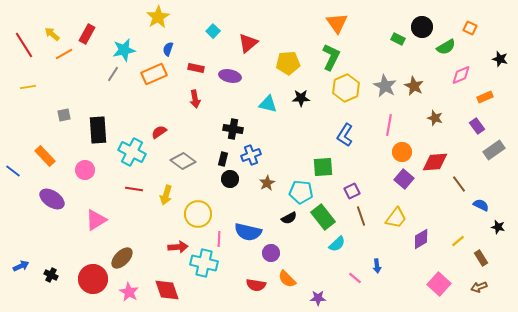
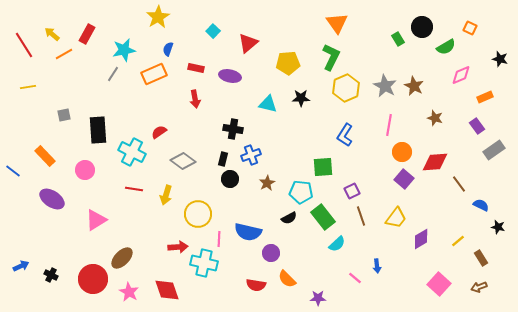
green rectangle at (398, 39): rotated 32 degrees clockwise
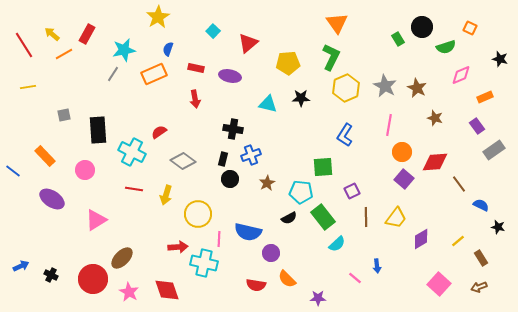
green semicircle at (446, 47): rotated 12 degrees clockwise
brown star at (414, 86): moved 3 px right, 2 px down
brown line at (361, 216): moved 5 px right, 1 px down; rotated 18 degrees clockwise
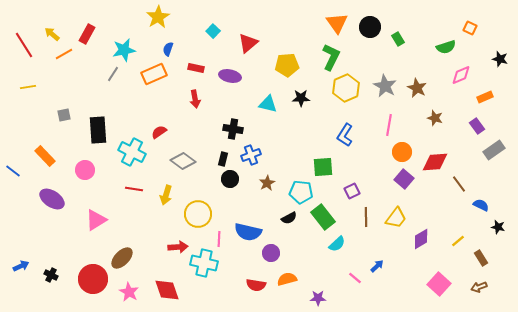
black circle at (422, 27): moved 52 px left
yellow pentagon at (288, 63): moved 1 px left, 2 px down
blue arrow at (377, 266): rotated 128 degrees counterclockwise
orange semicircle at (287, 279): rotated 120 degrees clockwise
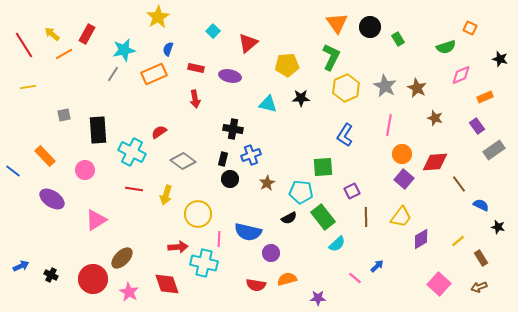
orange circle at (402, 152): moved 2 px down
yellow trapezoid at (396, 218): moved 5 px right, 1 px up
red diamond at (167, 290): moved 6 px up
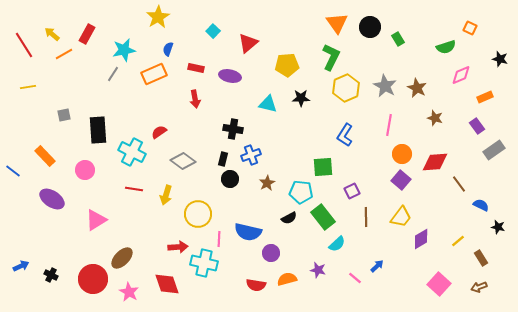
purple square at (404, 179): moved 3 px left, 1 px down
purple star at (318, 298): moved 28 px up; rotated 14 degrees clockwise
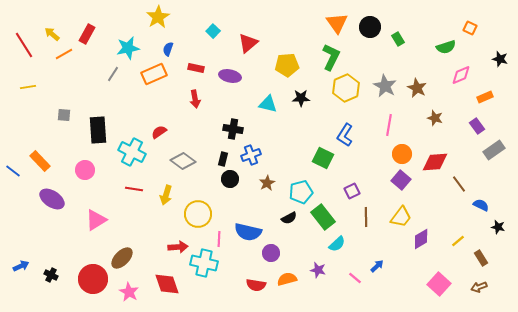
cyan star at (124, 50): moved 4 px right, 2 px up
gray square at (64, 115): rotated 16 degrees clockwise
orange rectangle at (45, 156): moved 5 px left, 5 px down
green square at (323, 167): moved 9 px up; rotated 30 degrees clockwise
cyan pentagon at (301, 192): rotated 20 degrees counterclockwise
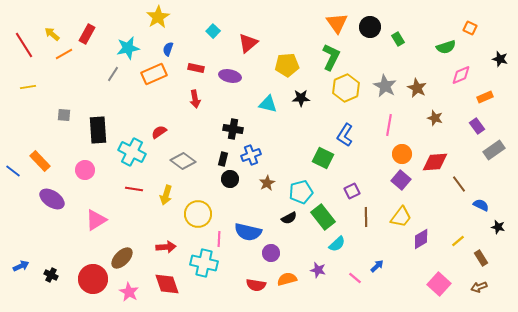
red arrow at (178, 247): moved 12 px left
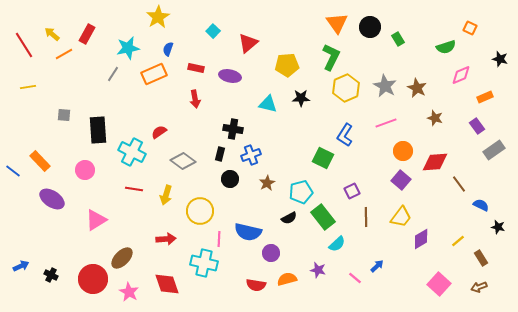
pink line at (389, 125): moved 3 px left, 2 px up; rotated 60 degrees clockwise
orange circle at (402, 154): moved 1 px right, 3 px up
black rectangle at (223, 159): moved 3 px left, 5 px up
yellow circle at (198, 214): moved 2 px right, 3 px up
red arrow at (166, 247): moved 8 px up
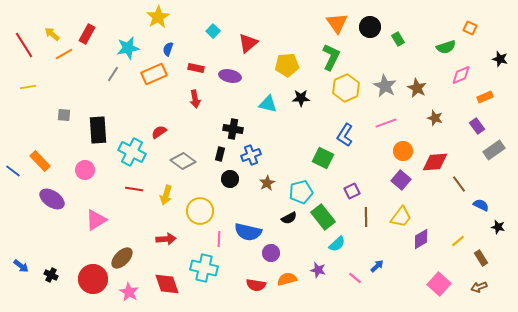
cyan cross at (204, 263): moved 5 px down
blue arrow at (21, 266): rotated 63 degrees clockwise
